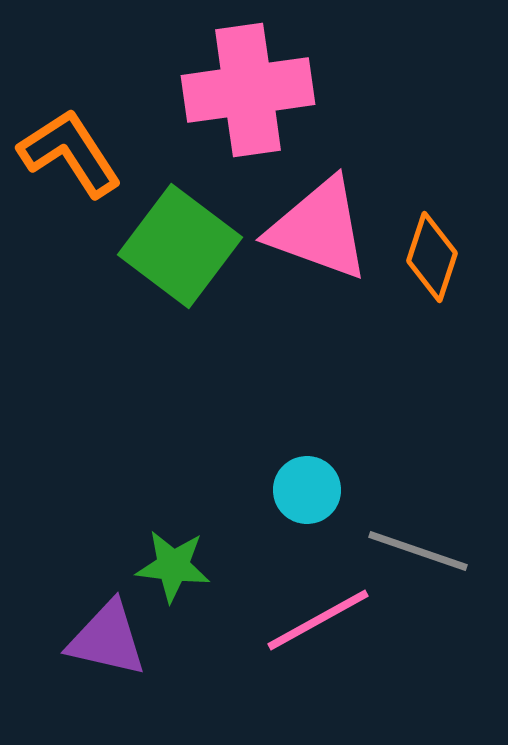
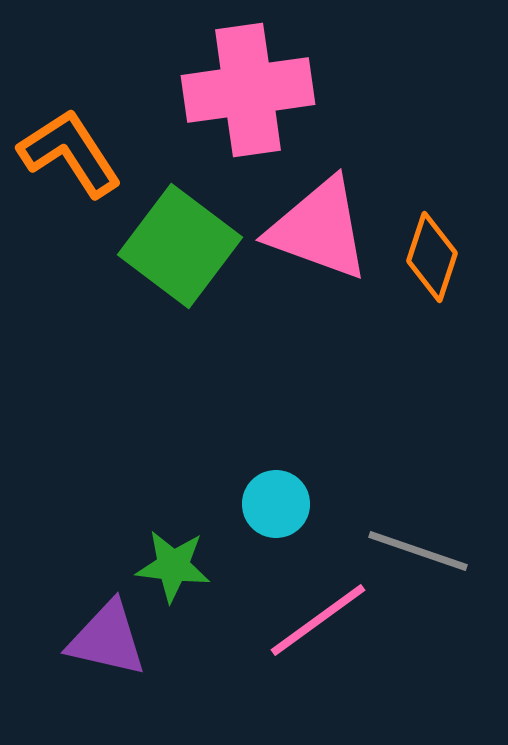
cyan circle: moved 31 px left, 14 px down
pink line: rotated 7 degrees counterclockwise
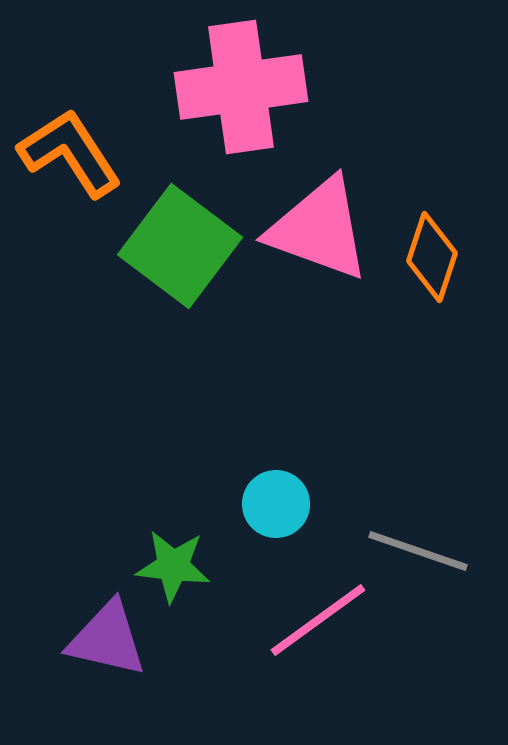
pink cross: moved 7 px left, 3 px up
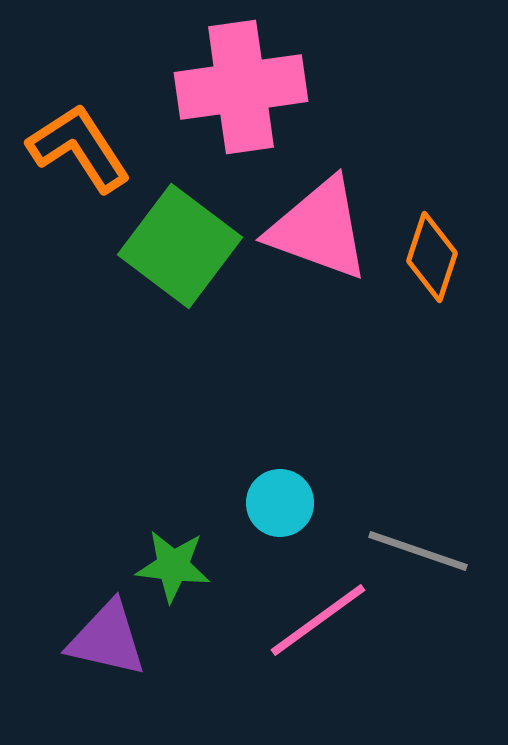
orange L-shape: moved 9 px right, 5 px up
cyan circle: moved 4 px right, 1 px up
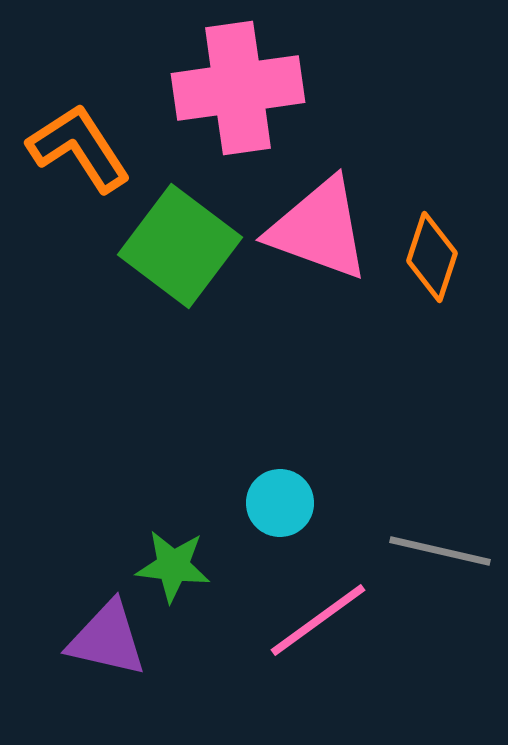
pink cross: moved 3 px left, 1 px down
gray line: moved 22 px right; rotated 6 degrees counterclockwise
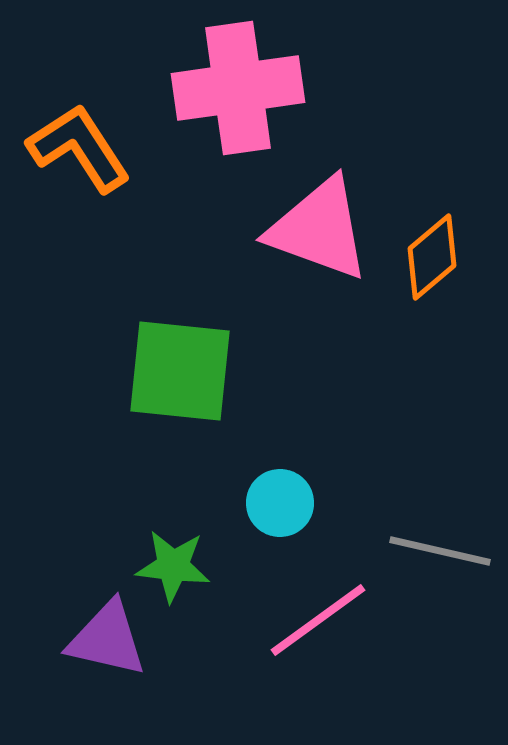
green square: moved 125 px down; rotated 31 degrees counterclockwise
orange diamond: rotated 32 degrees clockwise
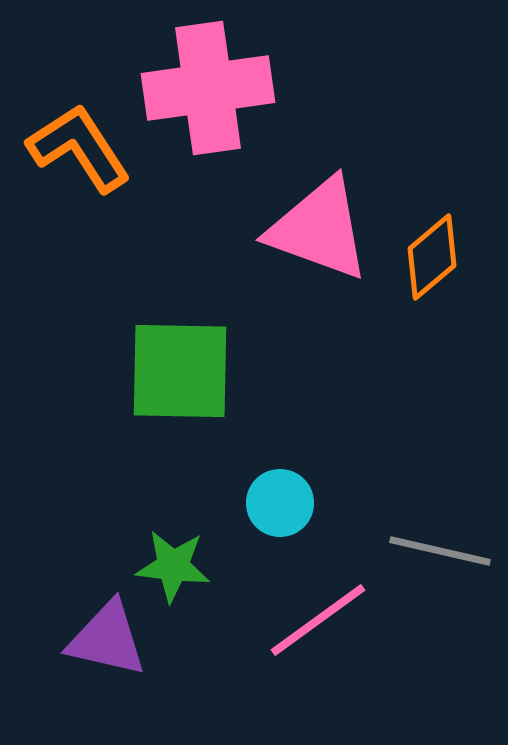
pink cross: moved 30 px left
green square: rotated 5 degrees counterclockwise
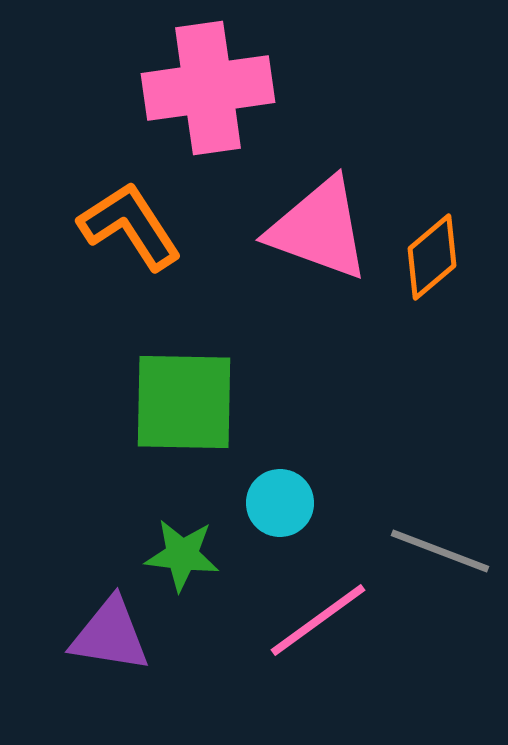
orange L-shape: moved 51 px right, 78 px down
green square: moved 4 px right, 31 px down
gray line: rotated 8 degrees clockwise
green star: moved 9 px right, 11 px up
purple triangle: moved 3 px right, 4 px up; rotated 4 degrees counterclockwise
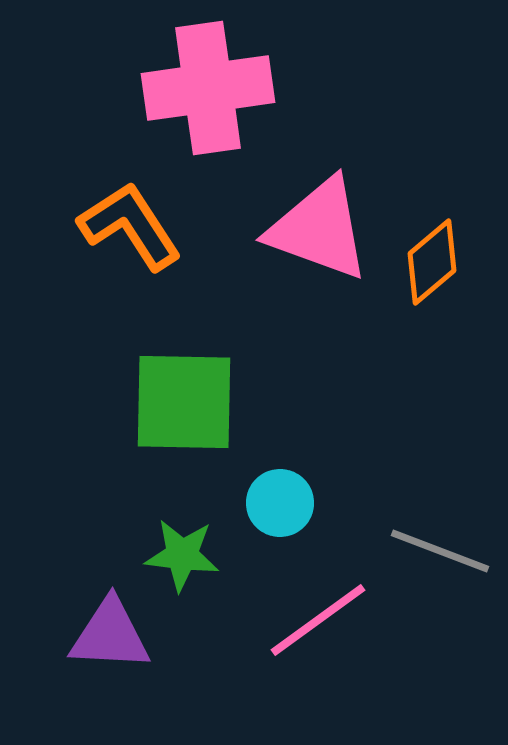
orange diamond: moved 5 px down
purple triangle: rotated 6 degrees counterclockwise
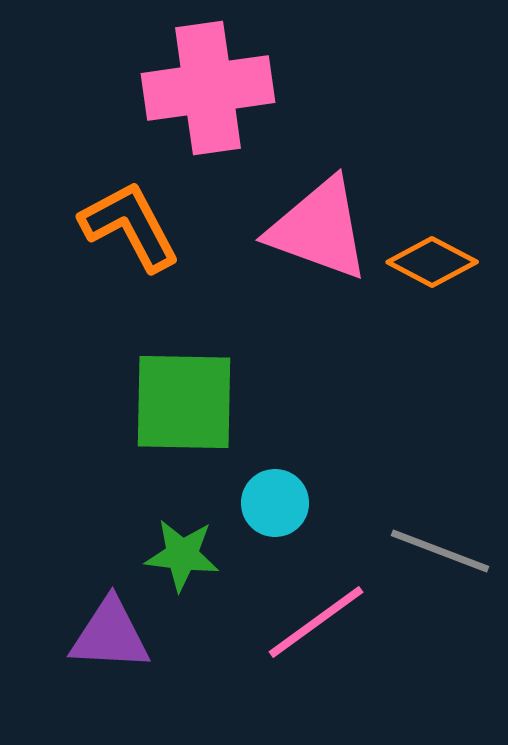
orange L-shape: rotated 5 degrees clockwise
orange diamond: rotated 68 degrees clockwise
cyan circle: moved 5 px left
pink line: moved 2 px left, 2 px down
